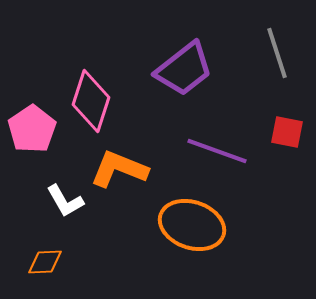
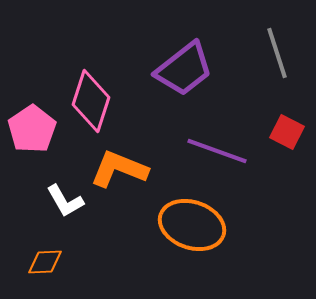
red square: rotated 16 degrees clockwise
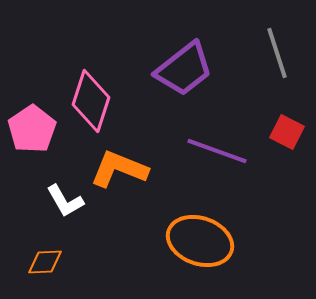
orange ellipse: moved 8 px right, 16 px down
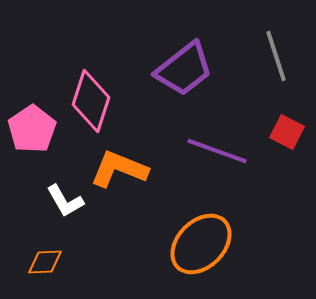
gray line: moved 1 px left, 3 px down
orange ellipse: moved 1 px right, 3 px down; rotated 64 degrees counterclockwise
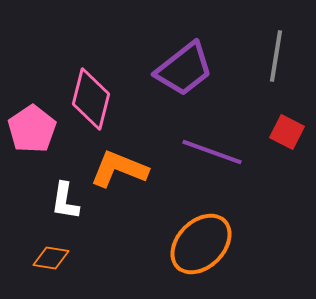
gray line: rotated 27 degrees clockwise
pink diamond: moved 2 px up; rotated 4 degrees counterclockwise
purple line: moved 5 px left, 1 px down
white L-shape: rotated 39 degrees clockwise
orange diamond: moved 6 px right, 4 px up; rotated 12 degrees clockwise
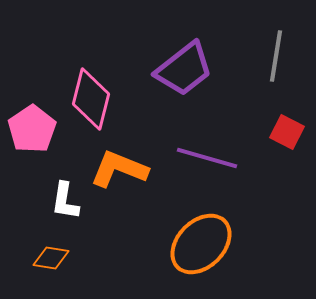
purple line: moved 5 px left, 6 px down; rotated 4 degrees counterclockwise
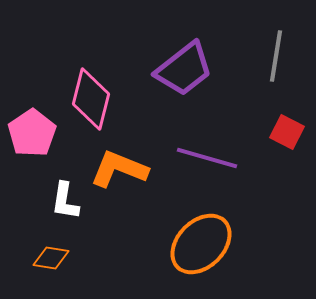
pink pentagon: moved 4 px down
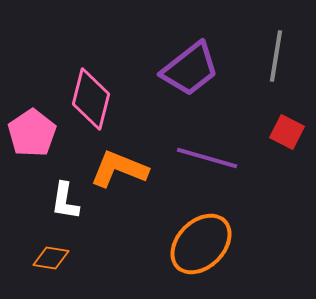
purple trapezoid: moved 6 px right
